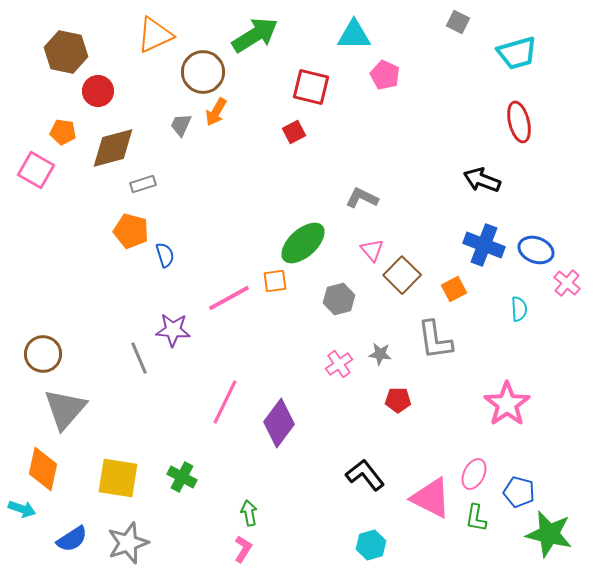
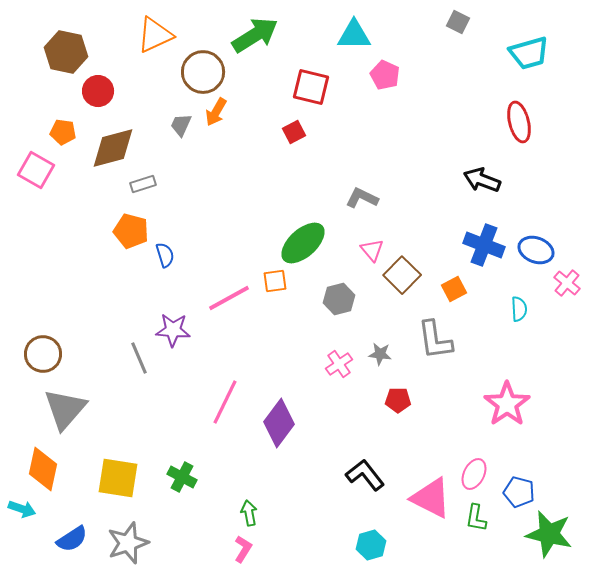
cyan trapezoid at (517, 53): moved 12 px right
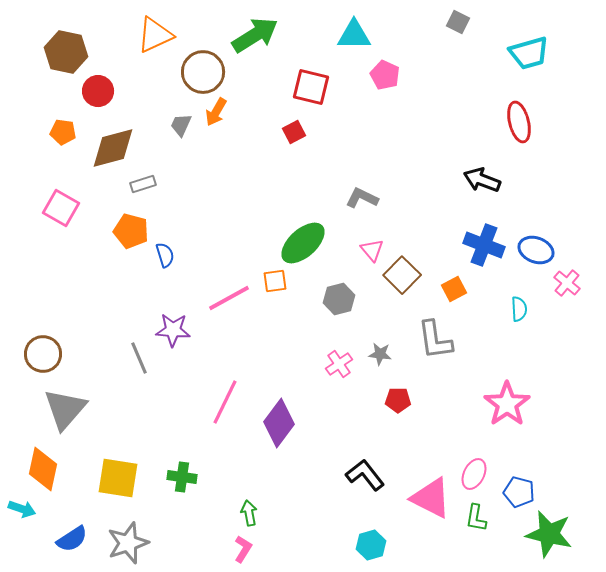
pink square at (36, 170): moved 25 px right, 38 px down
green cross at (182, 477): rotated 20 degrees counterclockwise
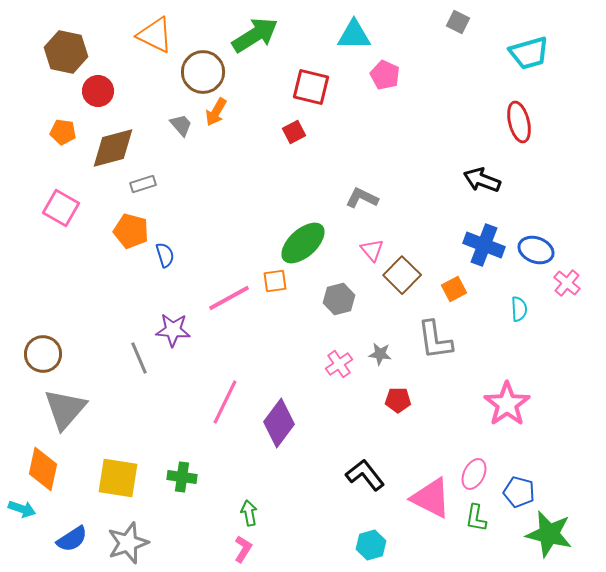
orange triangle at (155, 35): rotated 51 degrees clockwise
gray trapezoid at (181, 125): rotated 115 degrees clockwise
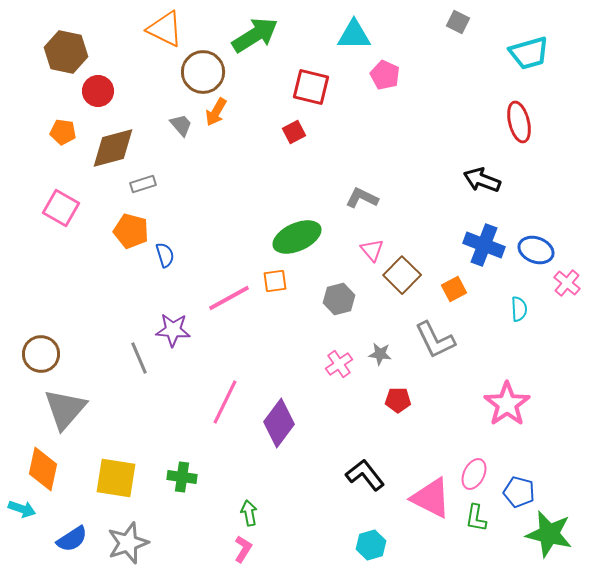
orange triangle at (155, 35): moved 10 px right, 6 px up
green ellipse at (303, 243): moved 6 px left, 6 px up; rotated 18 degrees clockwise
gray L-shape at (435, 340): rotated 18 degrees counterclockwise
brown circle at (43, 354): moved 2 px left
yellow square at (118, 478): moved 2 px left
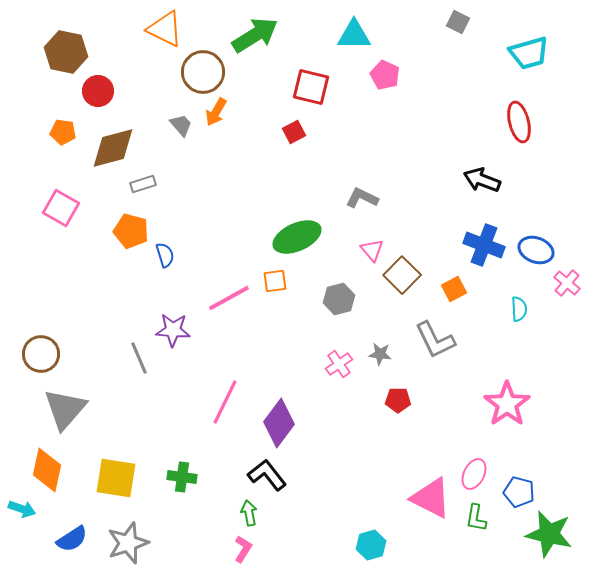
orange diamond at (43, 469): moved 4 px right, 1 px down
black L-shape at (365, 475): moved 98 px left
